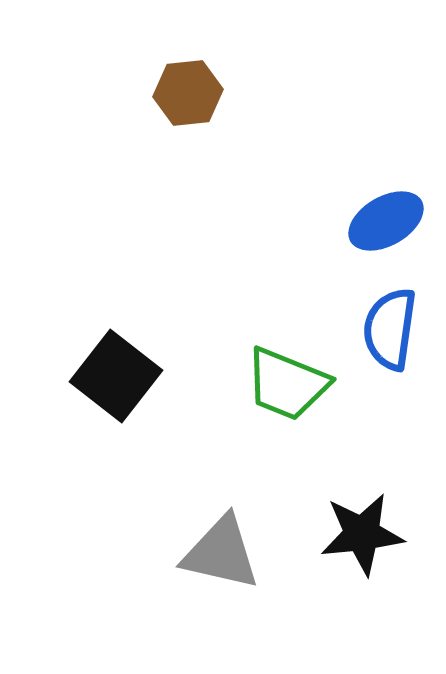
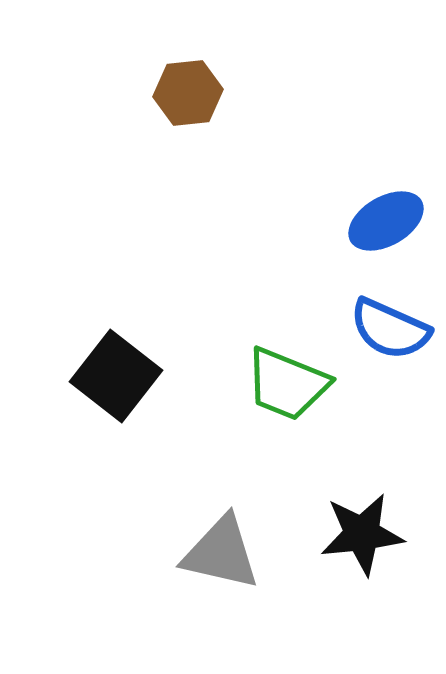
blue semicircle: rotated 74 degrees counterclockwise
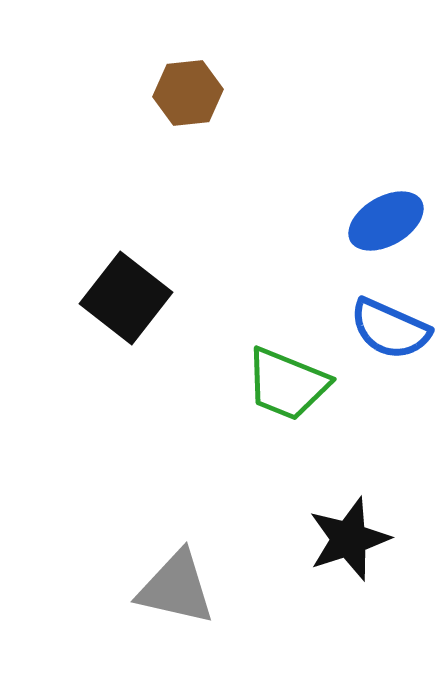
black square: moved 10 px right, 78 px up
black star: moved 13 px left, 5 px down; rotated 12 degrees counterclockwise
gray triangle: moved 45 px left, 35 px down
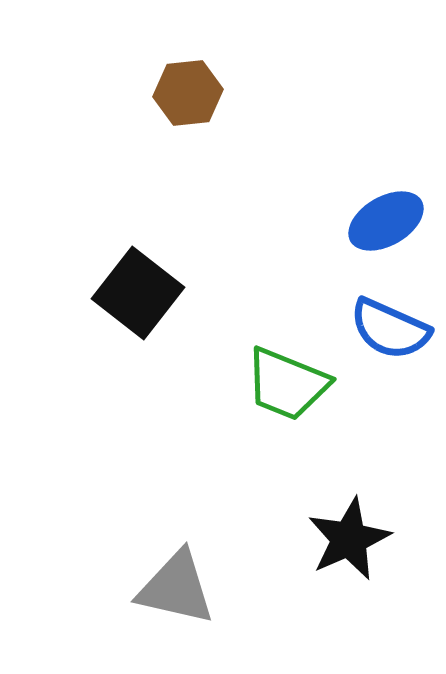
black square: moved 12 px right, 5 px up
black star: rotated 6 degrees counterclockwise
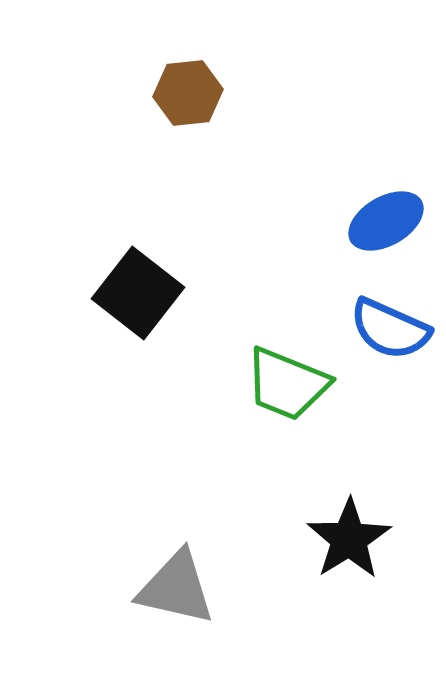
black star: rotated 8 degrees counterclockwise
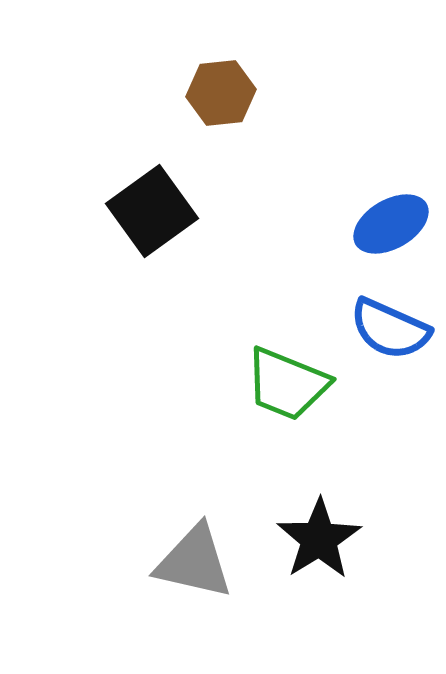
brown hexagon: moved 33 px right
blue ellipse: moved 5 px right, 3 px down
black square: moved 14 px right, 82 px up; rotated 16 degrees clockwise
black star: moved 30 px left
gray triangle: moved 18 px right, 26 px up
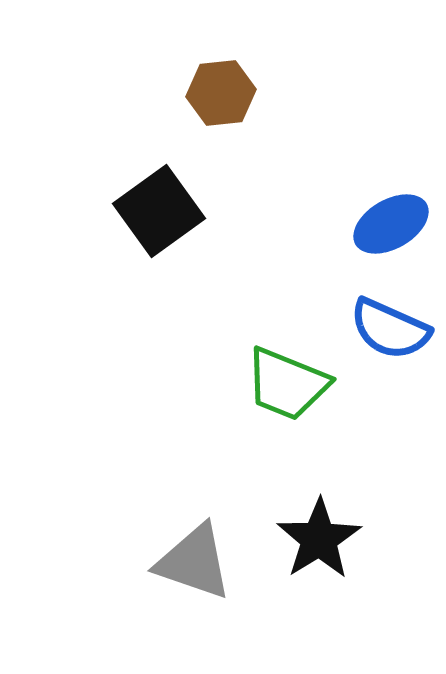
black square: moved 7 px right
gray triangle: rotated 6 degrees clockwise
